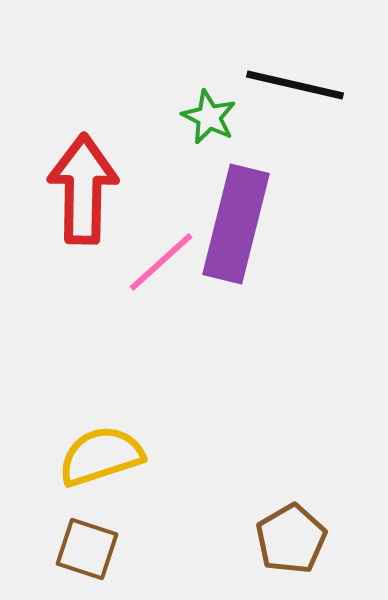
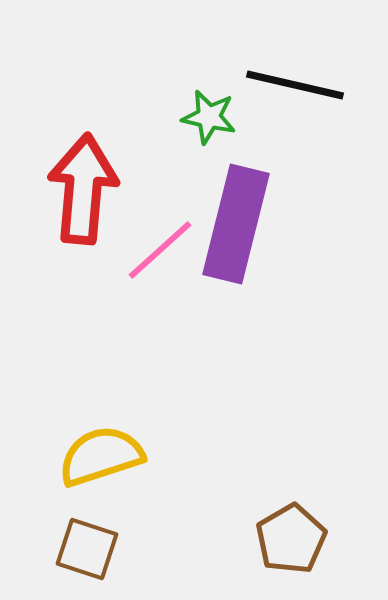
green star: rotated 14 degrees counterclockwise
red arrow: rotated 4 degrees clockwise
pink line: moved 1 px left, 12 px up
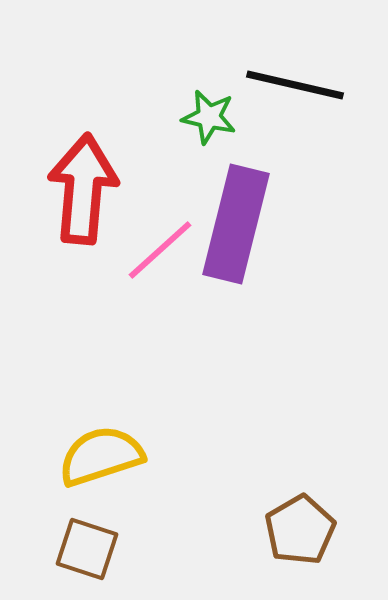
brown pentagon: moved 9 px right, 9 px up
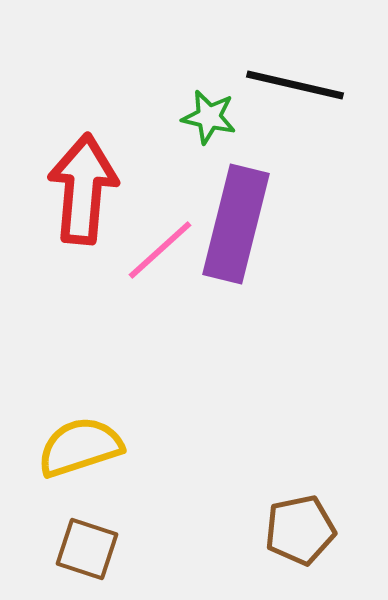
yellow semicircle: moved 21 px left, 9 px up
brown pentagon: rotated 18 degrees clockwise
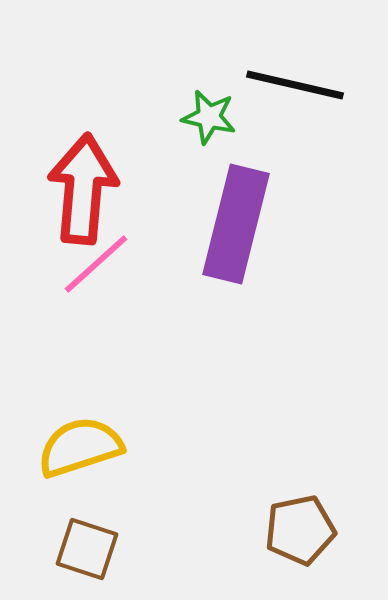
pink line: moved 64 px left, 14 px down
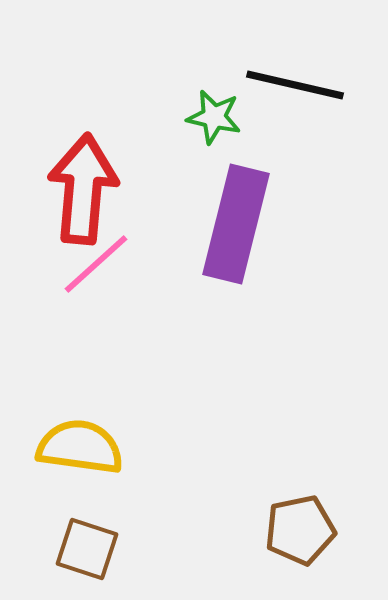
green star: moved 5 px right
yellow semicircle: rotated 26 degrees clockwise
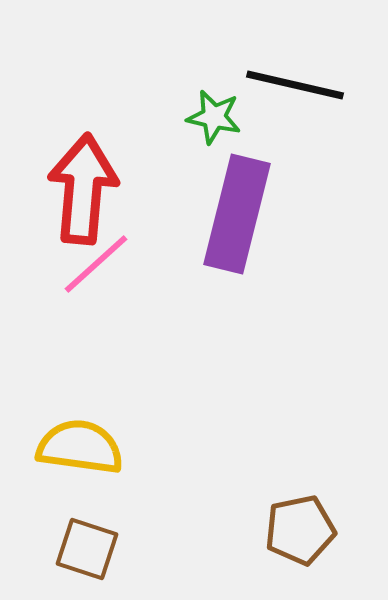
purple rectangle: moved 1 px right, 10 px up
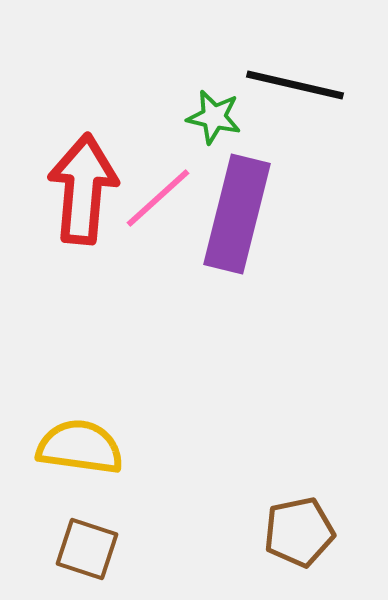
pink line: moved 62 px right, 66 px up
brown pentagon: moved 1 px left, 2 px down
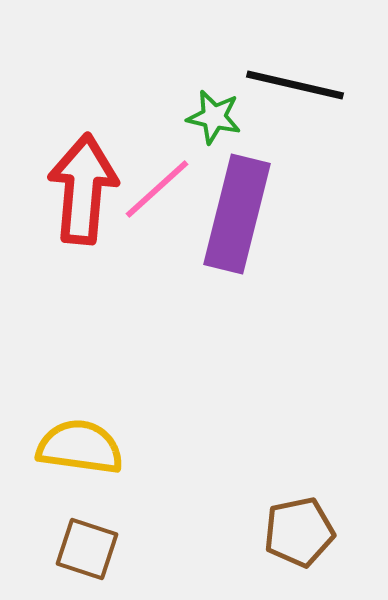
pink line: moved 1 px left, 9 px up
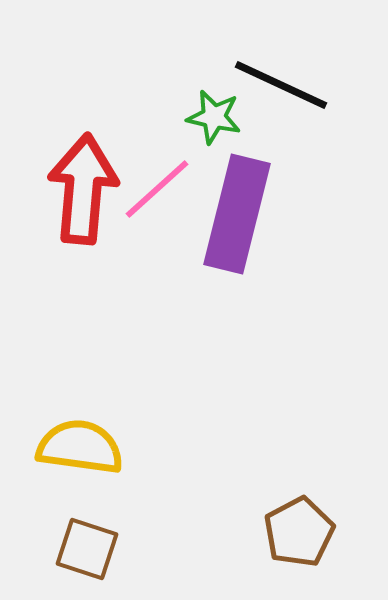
black line: moved 14 px left; rotated 12 degrees clockwise
brown pentagon: rotated 16 degrees counterclockwise
